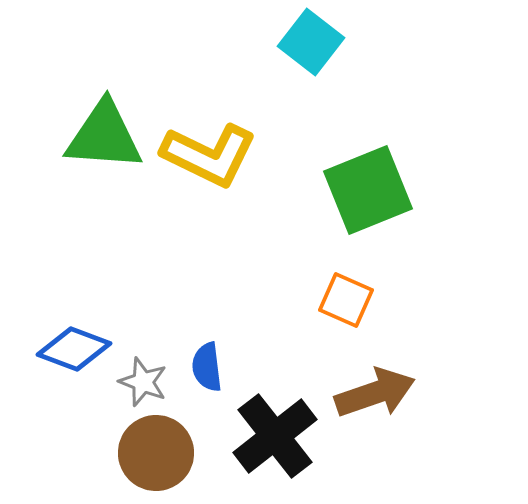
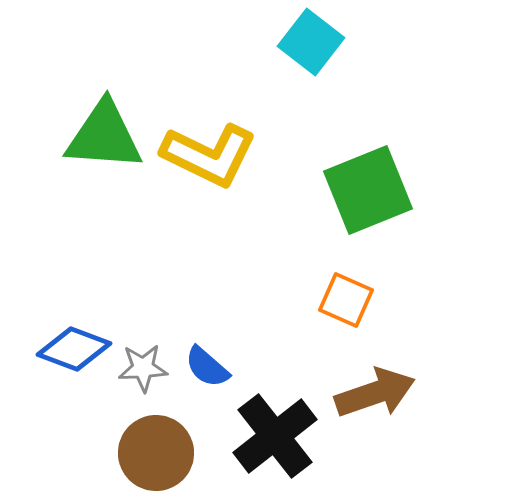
blue semicircle: rotated 42 degrees counterclockwise
gray star: moved 14 px up; rotated 24 degrees counterclockwise
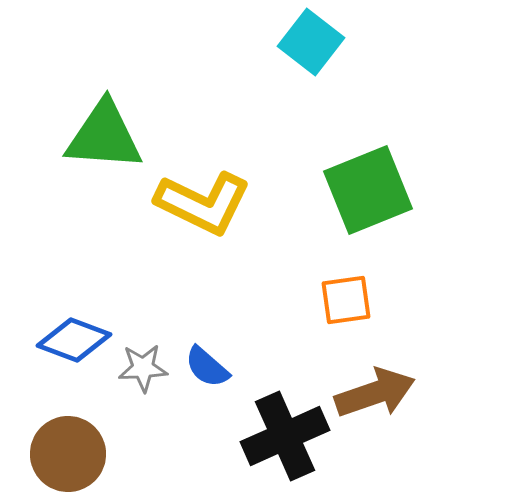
yellow L-shape: moved 6 px left, 48 px down
orange square: rotated 32 degrees counterclockwise
blue diamond: moved 9 px up
black cross: moved 10 px right; rotated 14 degrees clockwise
brown circle: moved 88 px left, 1 px down
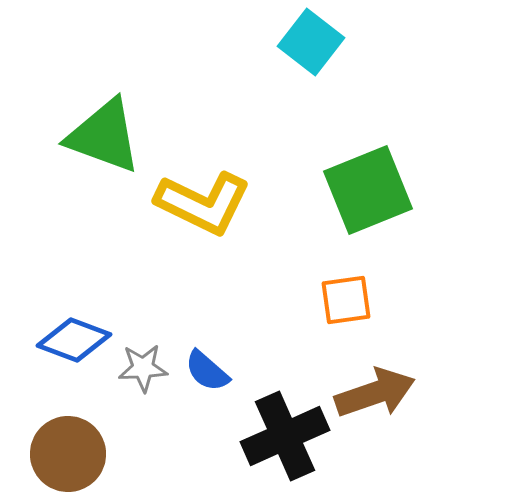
green triangle: rotated 16 degrees clockwise
blue semicircle: moved 4 px down
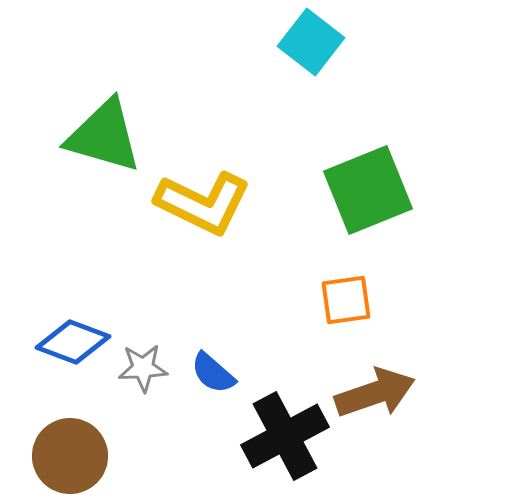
green triangle: rotated 4 degrees counterclockwise
blue diamond: moved 1 px left, 2 px down
blue semicircle: moved 6 px right, 2 px down
black cross: rotated 4 degrees counterclockwise
brown circle: moved 2 px right, 2 px down
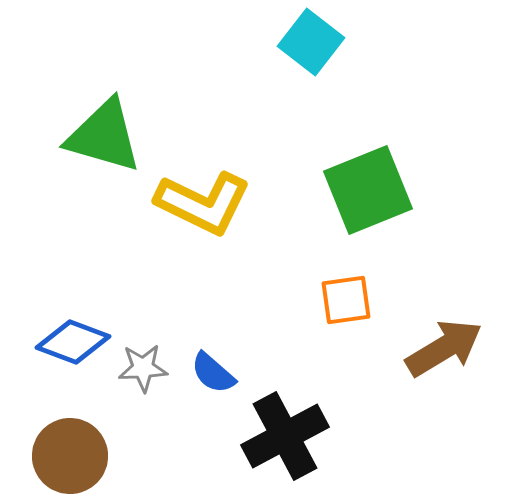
brown arrow: moved 69 px right, 45 px up; rotated 12 degrees counterclockwise
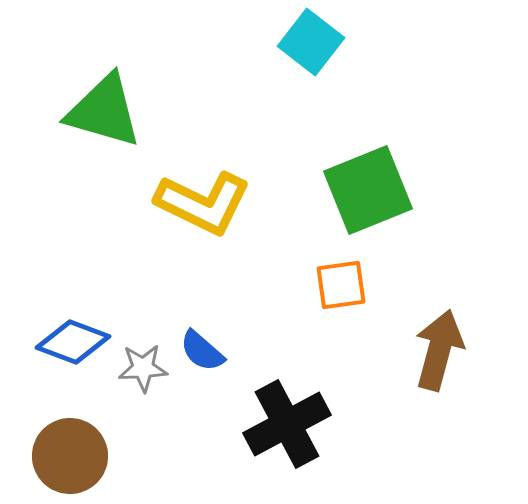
green triangle: moved 25 px up
orange square: moved 5 px left, 15 px up
brown arrow: moved 5 px left, 2 px down; rotated 44 degrees counterclockwise
blue semicircle: moved 11 px left, 22 px up
black cross: moved 2 px right, 12 px up
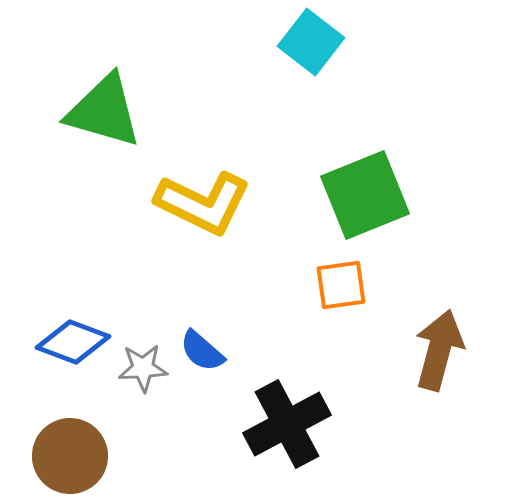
green square: moved 3 px left, 5 px down
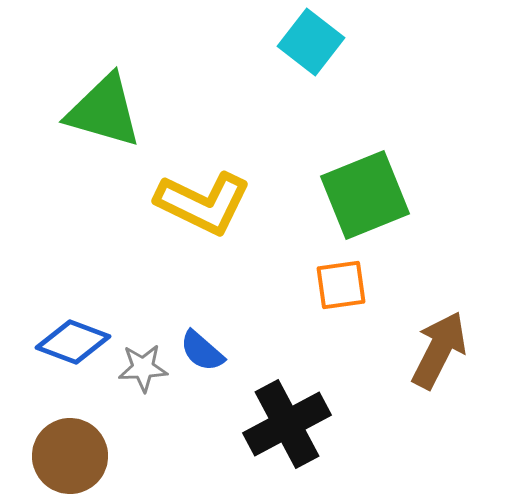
brown arrow: rotated 12 degrees clockwise
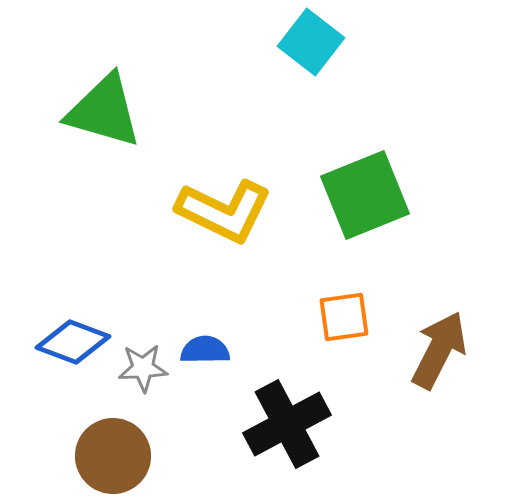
yellow L-shape: moved 21 px right, 8 px down
orange square: moved 3 px right, 32 px down
blue semicircle: moved 3 px right, 1 px up; rotated 138 degrees clockwise
brown circle: moved 43 px right
